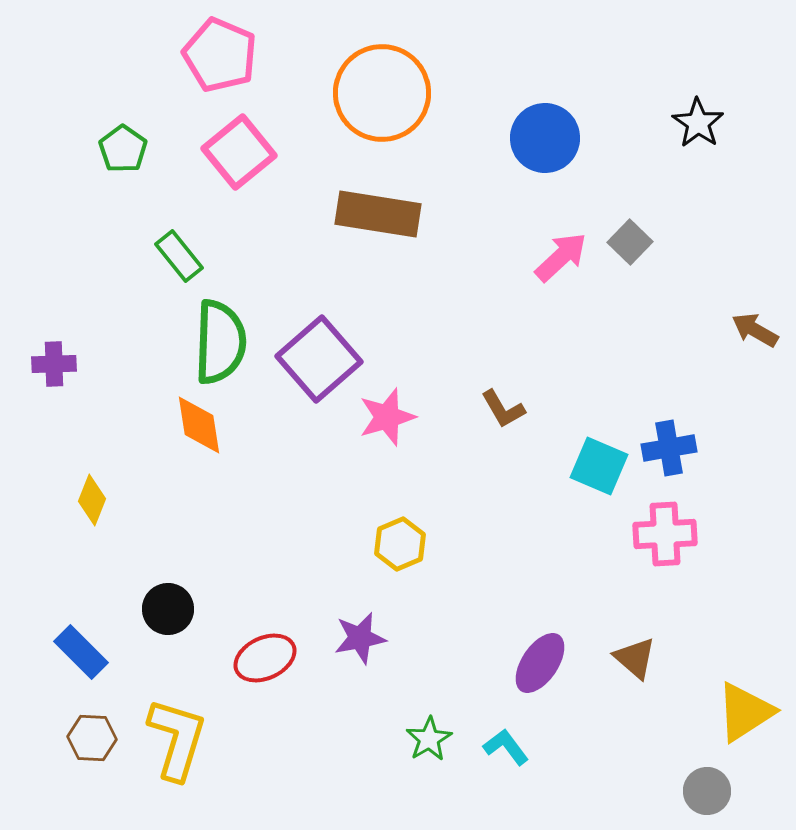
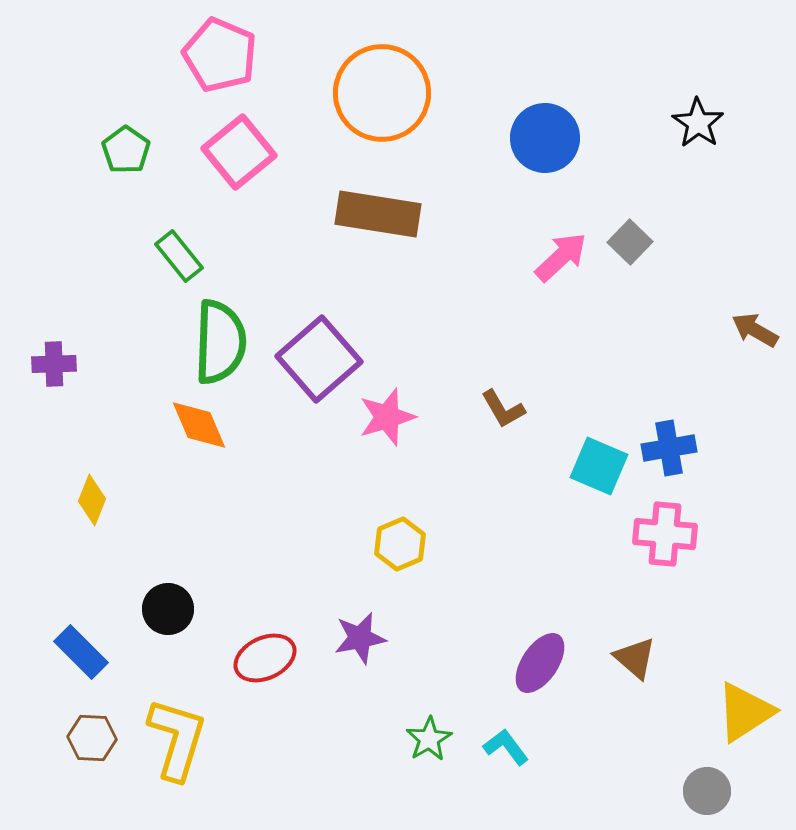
green pentagon: moved 3 px right, 1 px down
orange diamond: rotated 14 degrees counterclockwise
pink cross: rotated 8 degrees clockwise
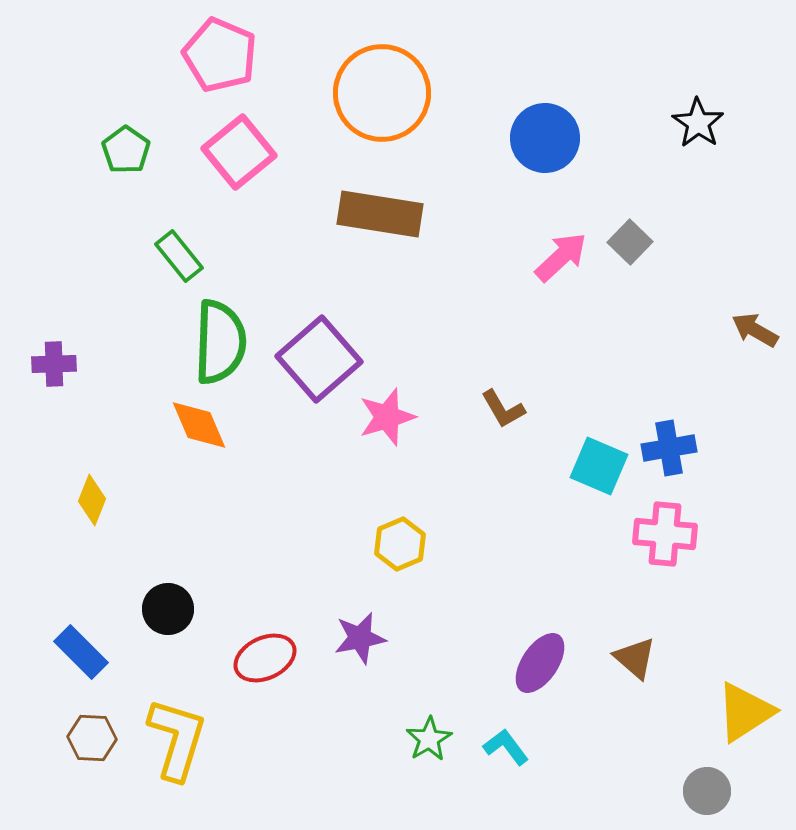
brown rectangle: moved 2 px right
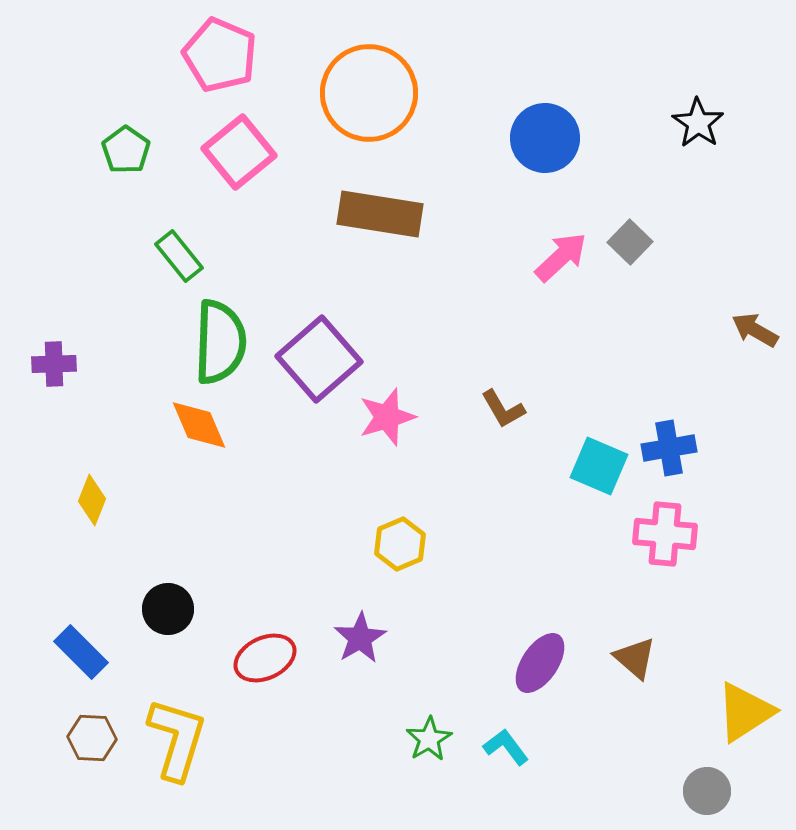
orange circle: moved 13 px left
purple star: rotated 20 degrees counterclockwise
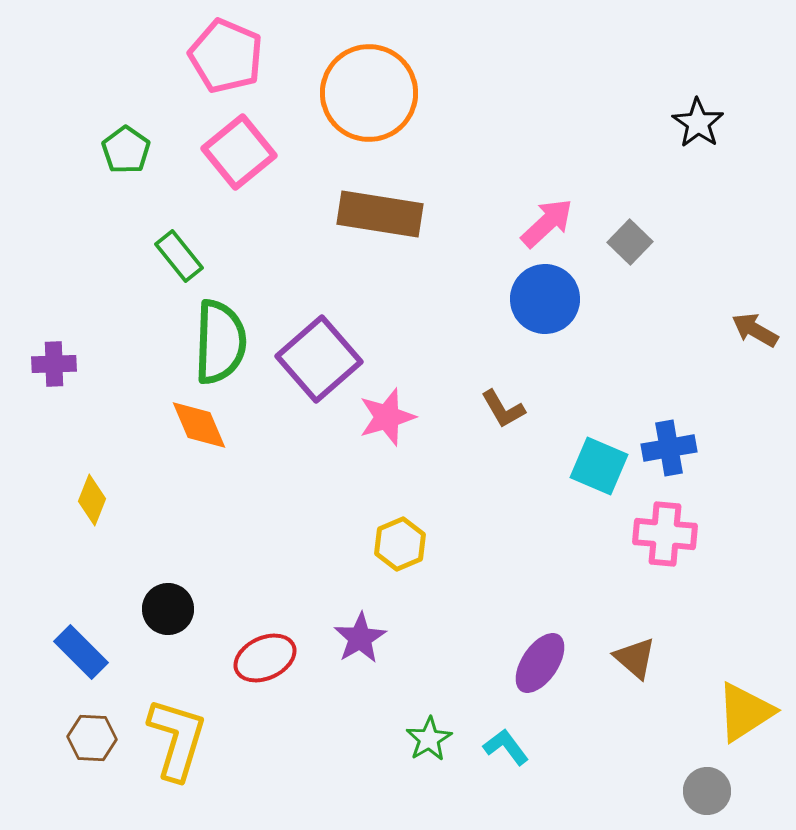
pink pentagon: moved 6 px right, 1 px down
blue circle: moved 161 px down
pink arrow: moved 14 px left, 34 px up
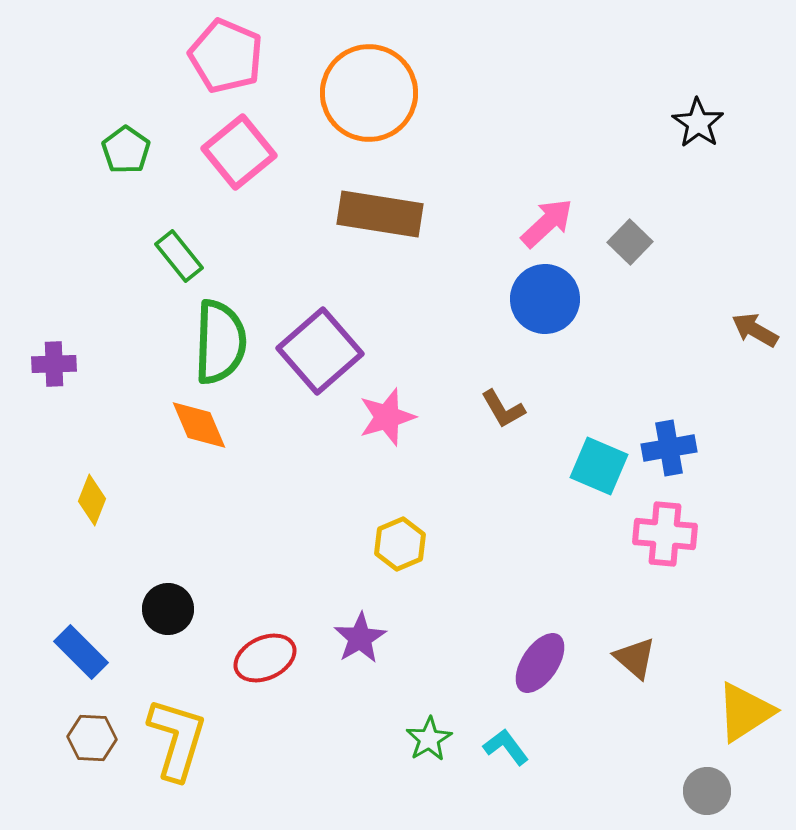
purple square: moved 1 px right, 8 px up
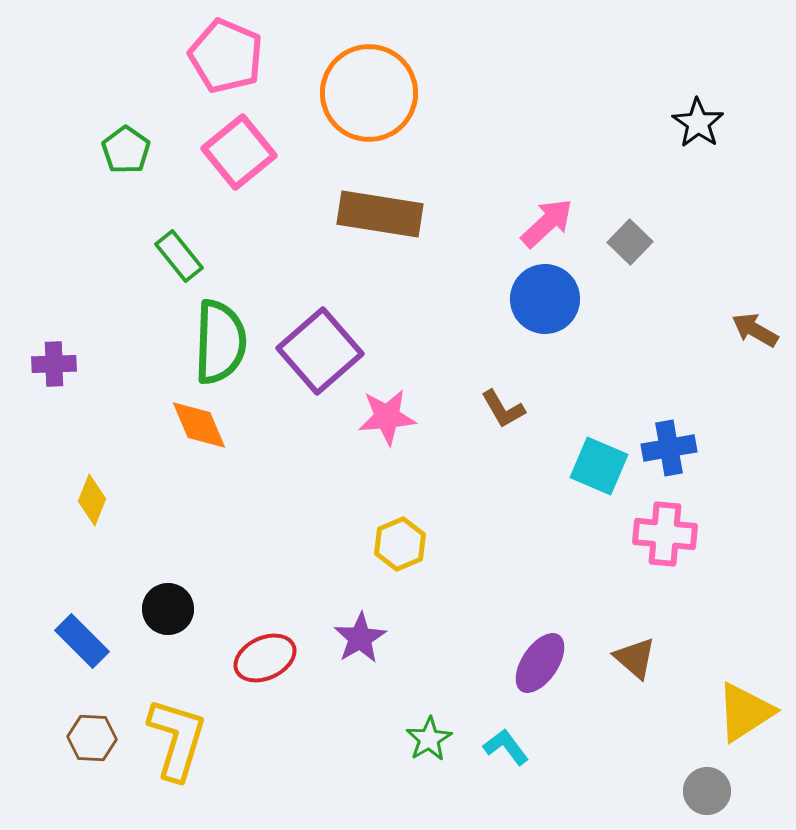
pink star: rotated 12 degrees clockwise
blue rectangle: moved 1 px right, 11 px up
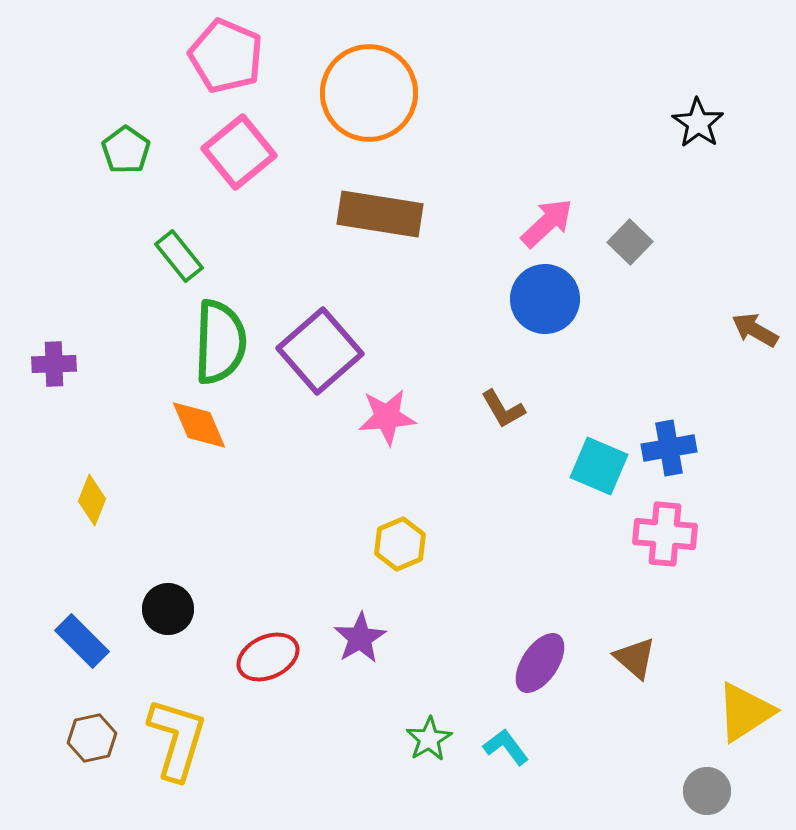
red ellipse: moved 3 px right, 1 px up
brown hexagon: rotated 15 degrees counterclockwise
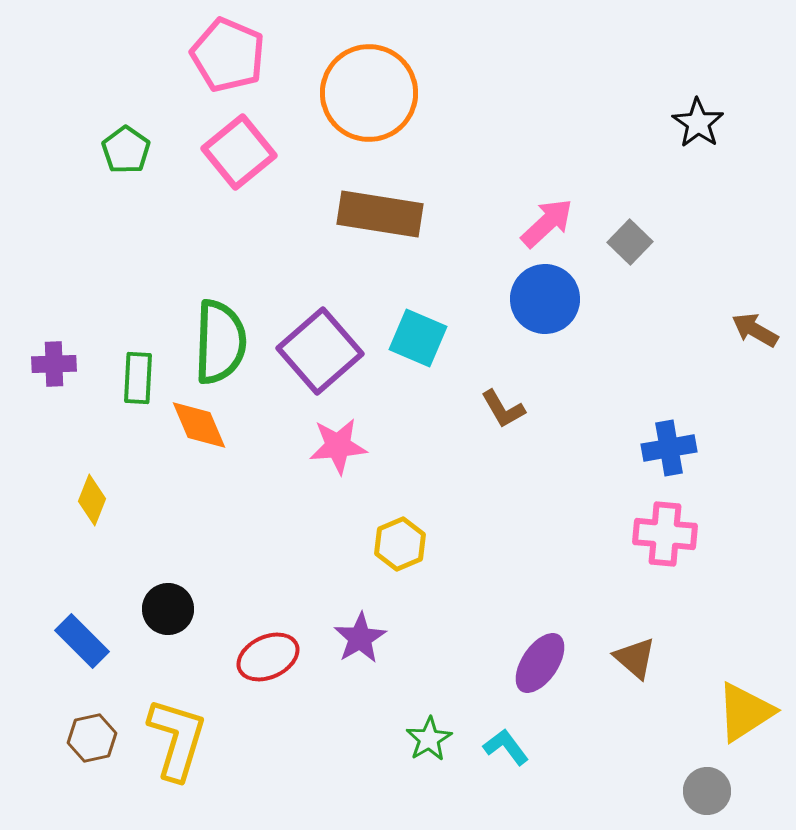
pink pentagon: moved 2 px right, 1 px up
green rectangle: moved 41 px left, 122 px down; rotated 42 degrees clockwise
pink star: moved 49 px left, 29 px down
cyan square: moved 181 px left, 128 px up
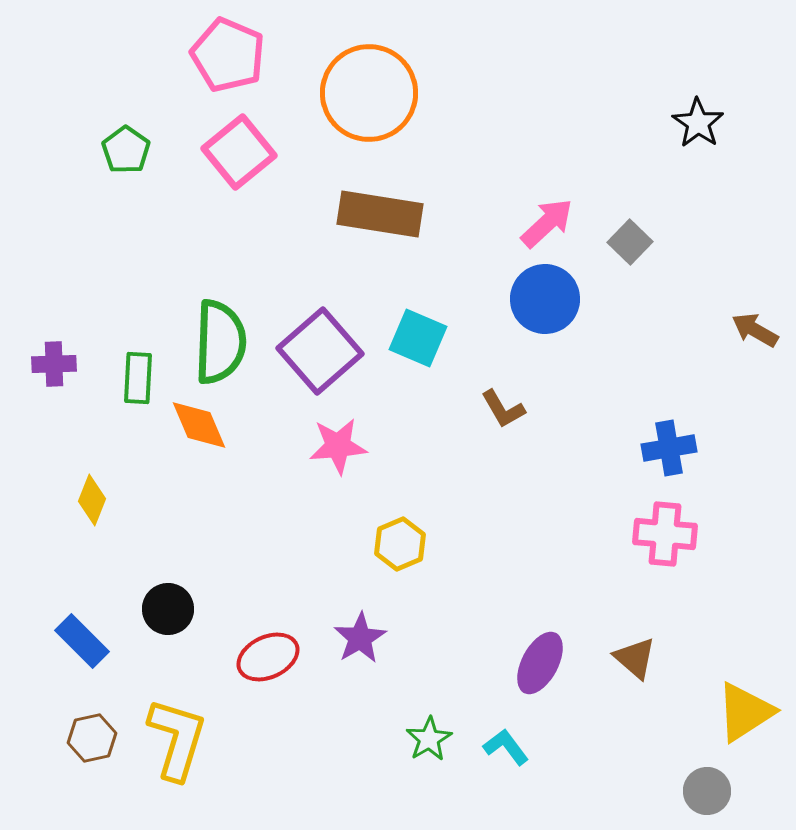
purple ellipse: rotated 6 degrees counterclockwise
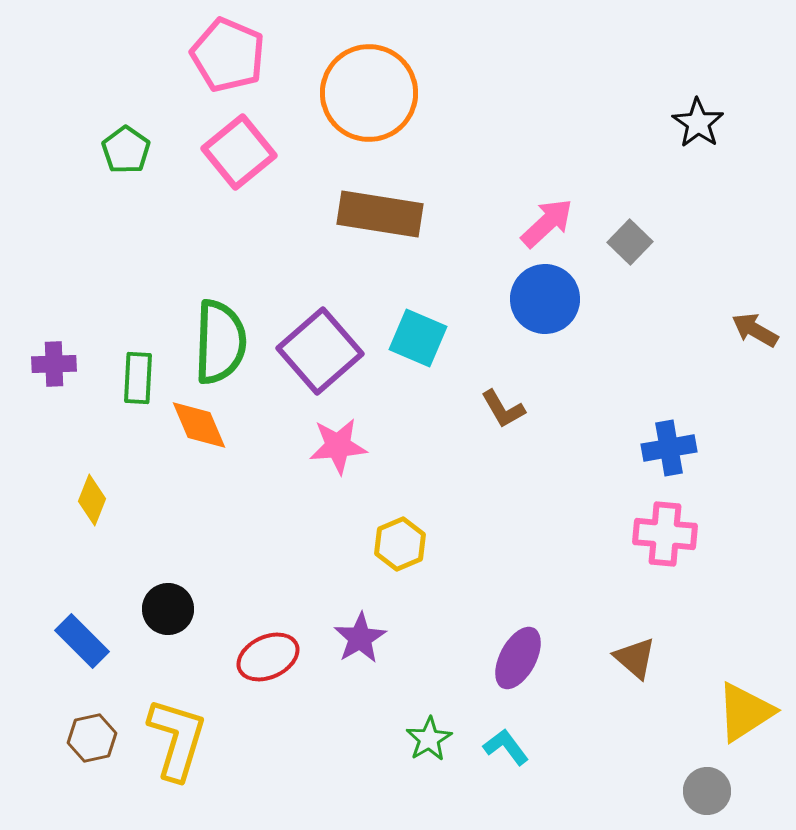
purple ellipse: moved 22 px left, 5 px up
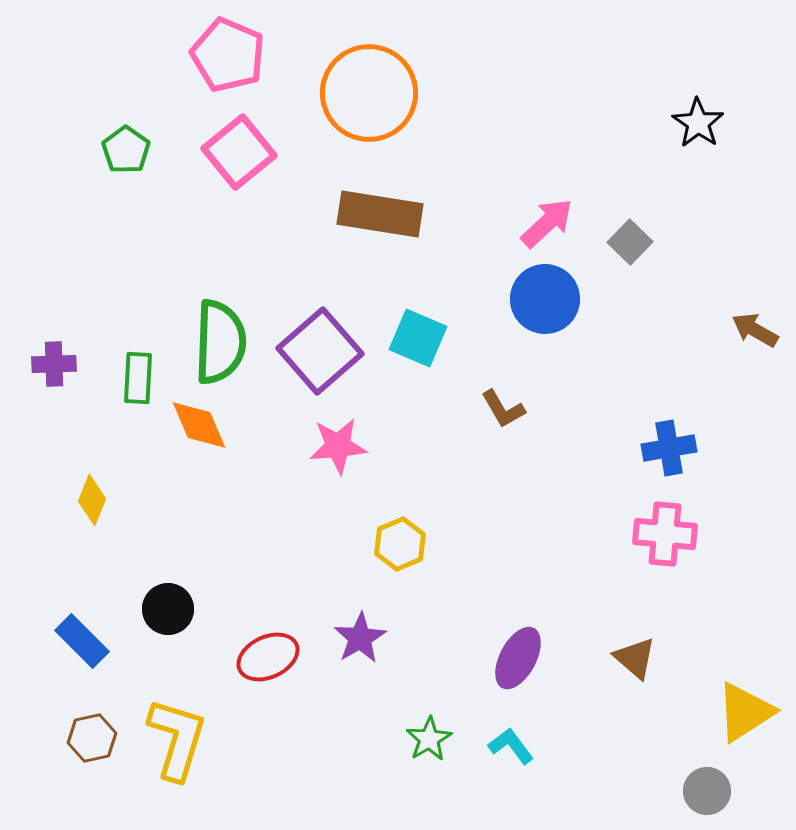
cyan L-shape: moved 5 px right, 1 px up
